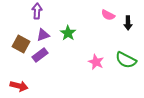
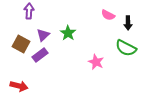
purple arrow: moved 8 px left
purple triangle: rotated 24 degrees counterclockwise
green semicircle: moved 12 px up
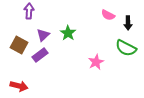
brown square: moved 2 px left, 1 px down
pink star: rotated 21 degrees clockwise
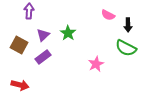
black arrow: moved 2 px down
purple rectangle: moved 3 px right, 2 px down
pink star: moved 2 px down
red arrow: moved 1 px right, 1 px up
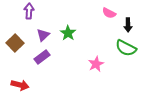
pink semicircle: moved 1 px right, 2 px up
brown square: moved 4 px left, 2 px up; rotated 18 degrees clockwise
purple rectangle: moved 1 px left
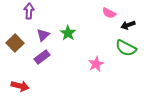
black arrow: rotated 72 degrees clockwise
red arrow: moved 1 px down
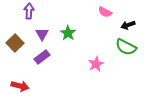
pink semicircle: moved 4 px left, 1 px up
purple triangle: moved 1 px left, 1 px up; rotated 16 degrees counterclockwise
green semicircle: moved 1 px up
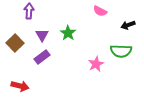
pink semicircle: moved 5 px left, 1 px up
purple triangle: moved 1 px down
green semicircle: moved 5 px left, 4 px down; rotated 25 degrees counterclockwise
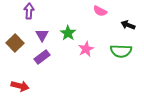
black arrow: rotated 40 degrees clockwise
pink star: moved 10 px left, 15 px up
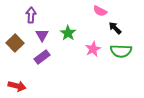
purple arrow: moved 2 px right, 4 px down
black arrow: moved 13 px left, 3 px down; rotated 24 degrees clockwise
pink star: moved 7 px right
red arrow: moved 3 px left
